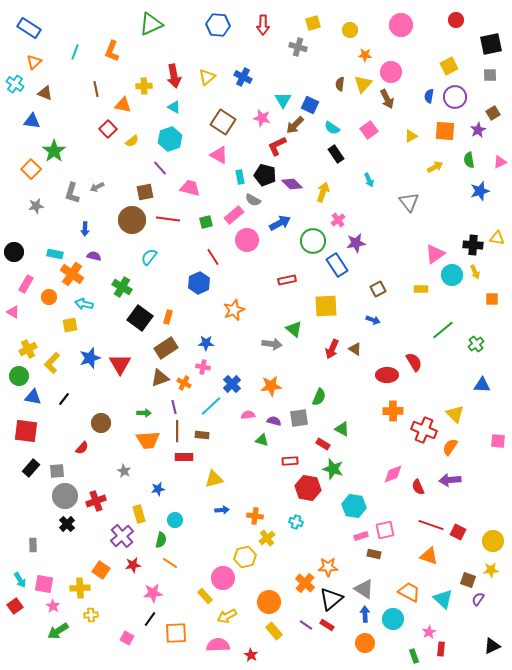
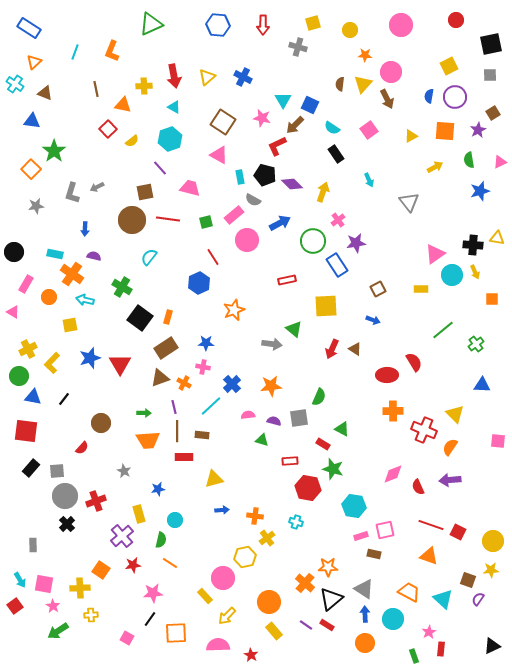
cyan arrow at (84, 304): moved 1 px right, 4 px up
yellow arrow at (227, 616): rotated 18 degrees counterclockwise
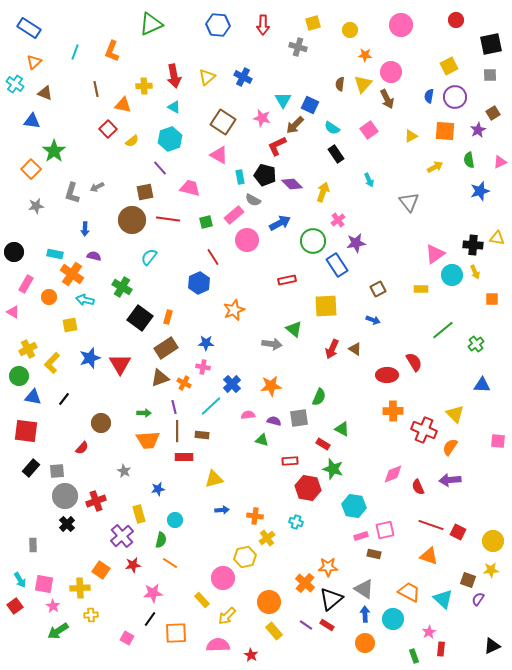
yellow rectangle at (205, 596): moved 3 px left, 4 px down
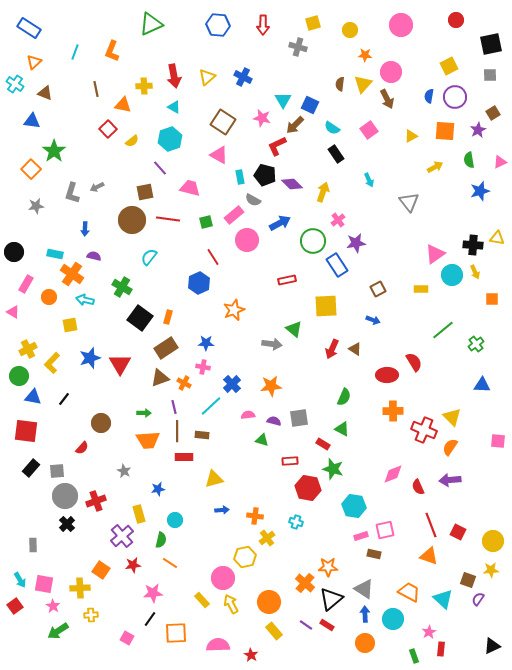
green semicircle at (319, 397): moved 25 px right
yellow triangle at (455, 414): moved 3 px left, 3 px down
red line at (431, 525): rotated 50 degrees clockwise
yellow arrow at (227, 616): moved 4 px right, 12 px up; rotated 108 degrees clockwise
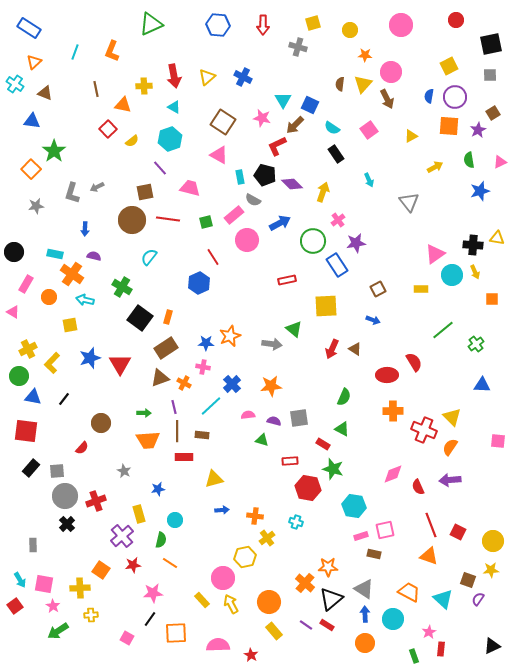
orange square at (445, 131): moved 4 px right, 5 px up
orange star at (234, 310): moved 4 px left, 26 px down
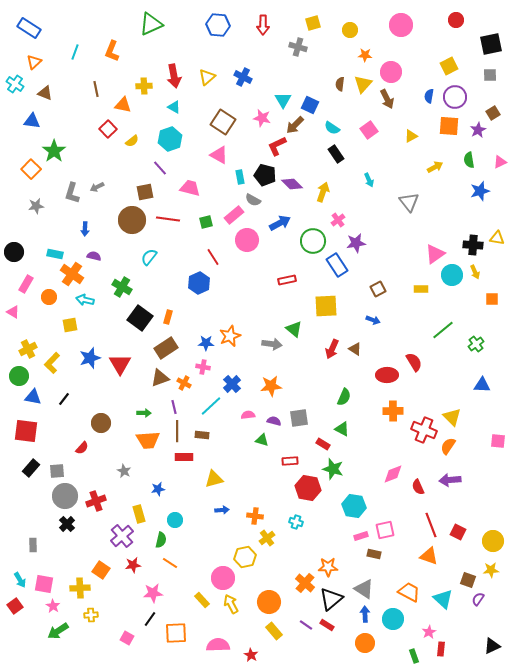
orange semicircle at (450, 447): moved 2 px left, 1 px up
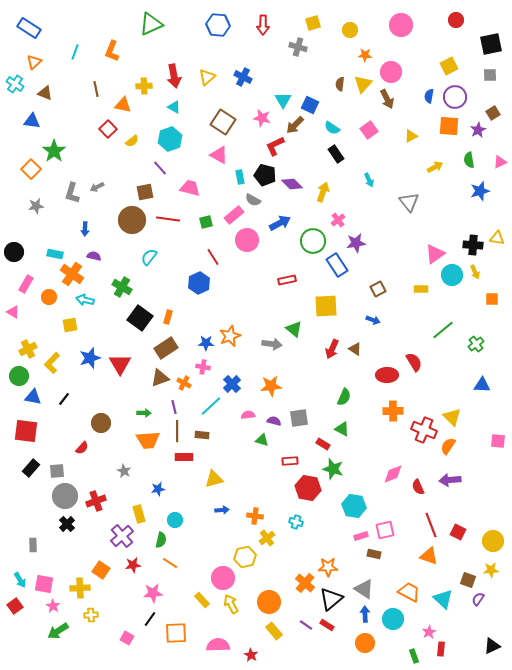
red L-shape at (277, 146): moved 2 px left
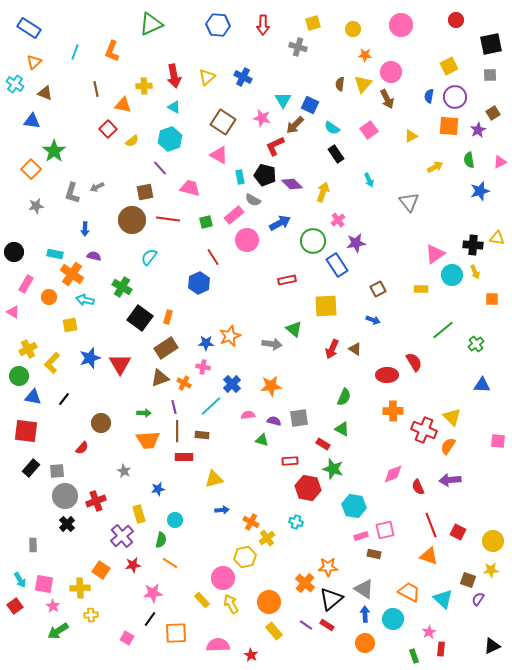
yellow circle at (350, 30): moved 3 px right, 1 px up
orange cross at (255, 516): moved 4 px left, 6 px down; rotated 21 degrees clockwise
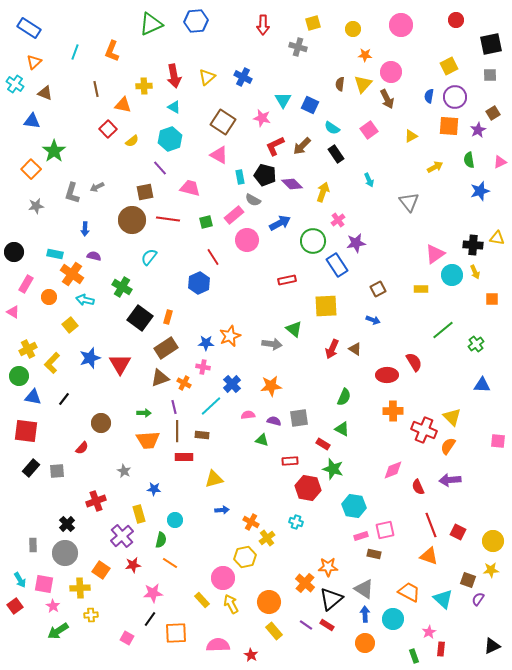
blue hexagon at (218, 25): moved 22 px left, 4 px up; rotated 10 degrees counterclockwise
brown arrow at (295, 125): moved 7 px right, 21 px down
yellow square at (70, 325): rotated 28 degrees counterclockwise
pink diamond at (393, 474): moved 4 px up
blue star at (158, 489): moved 4 px left; rotated 16 degrees clockwise
gray circle at (65, 496): moved 57 px down
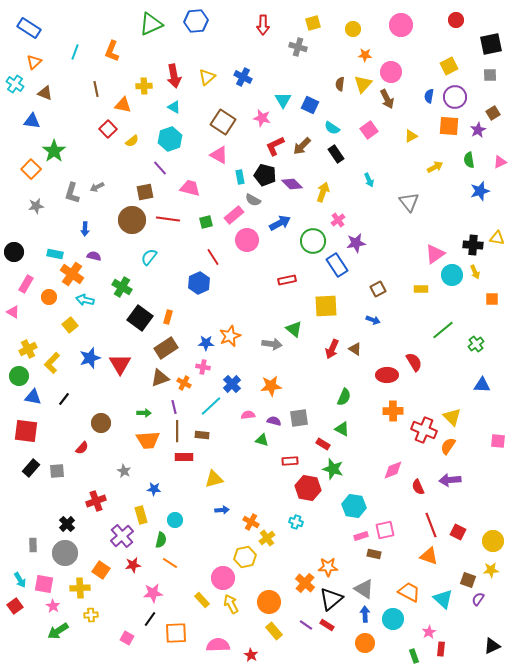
yellow rectangle at (139, 514): moved 2 px right, 1 px down
